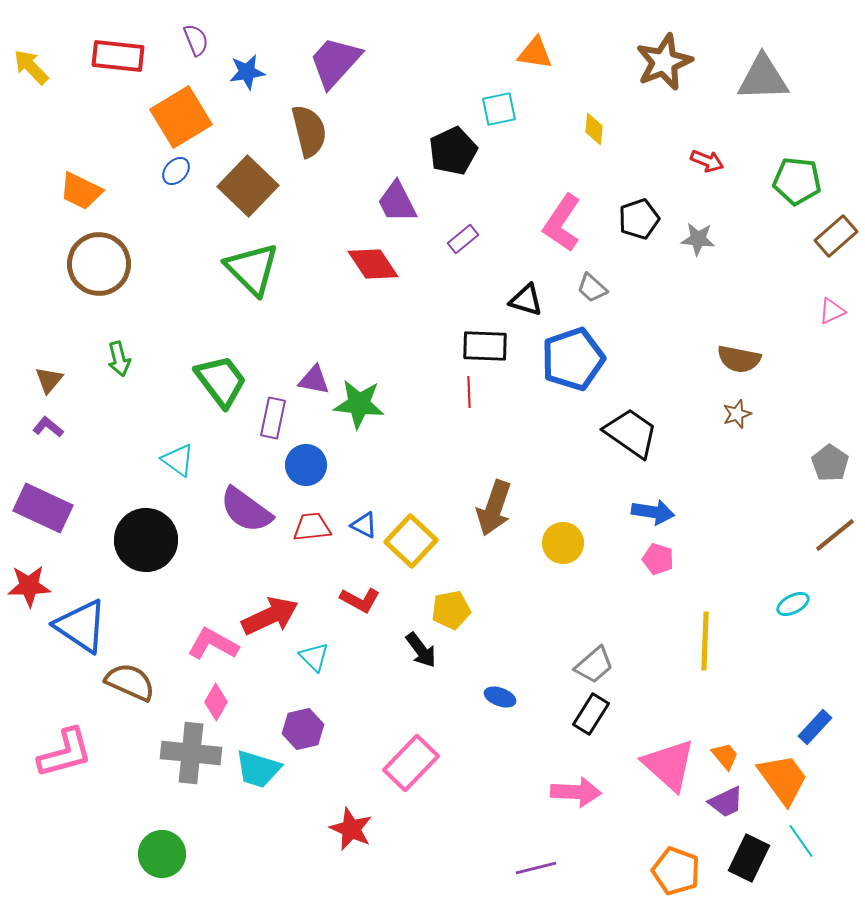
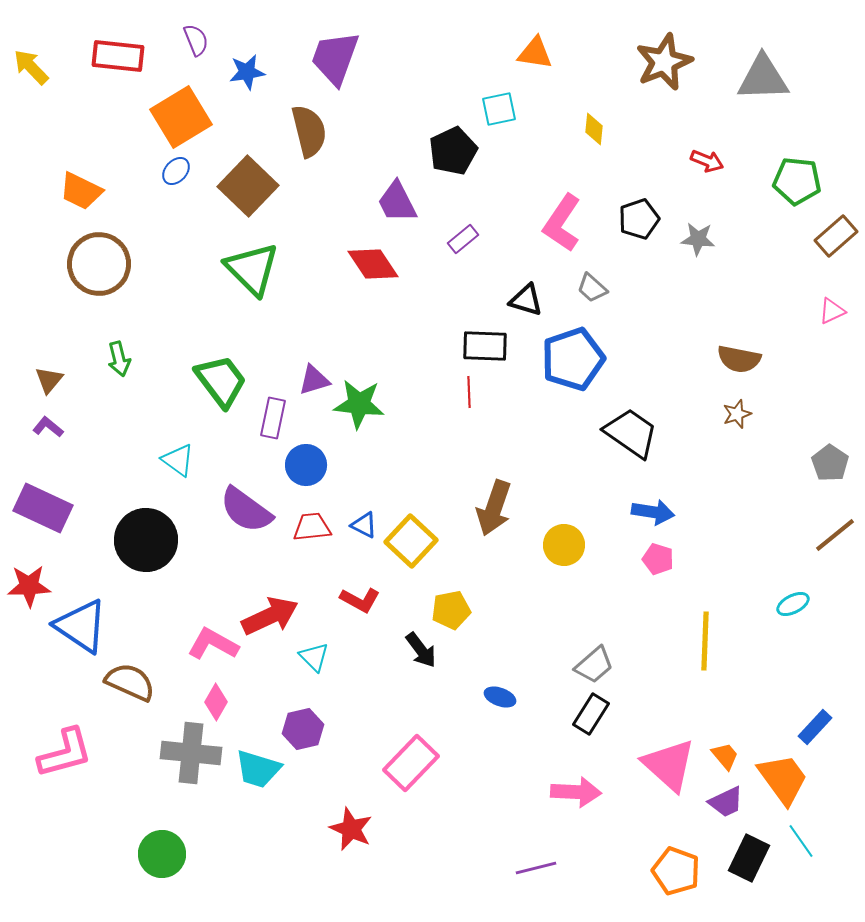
purple trapezoid at (335, 62): moved 4 px up; rotated 22 degrees counterclockwise
purple triangle at (314, 380): rotated 28 degrees counterclockwise
yellow circle at (563, 543): moved 1 px right, 2 px down
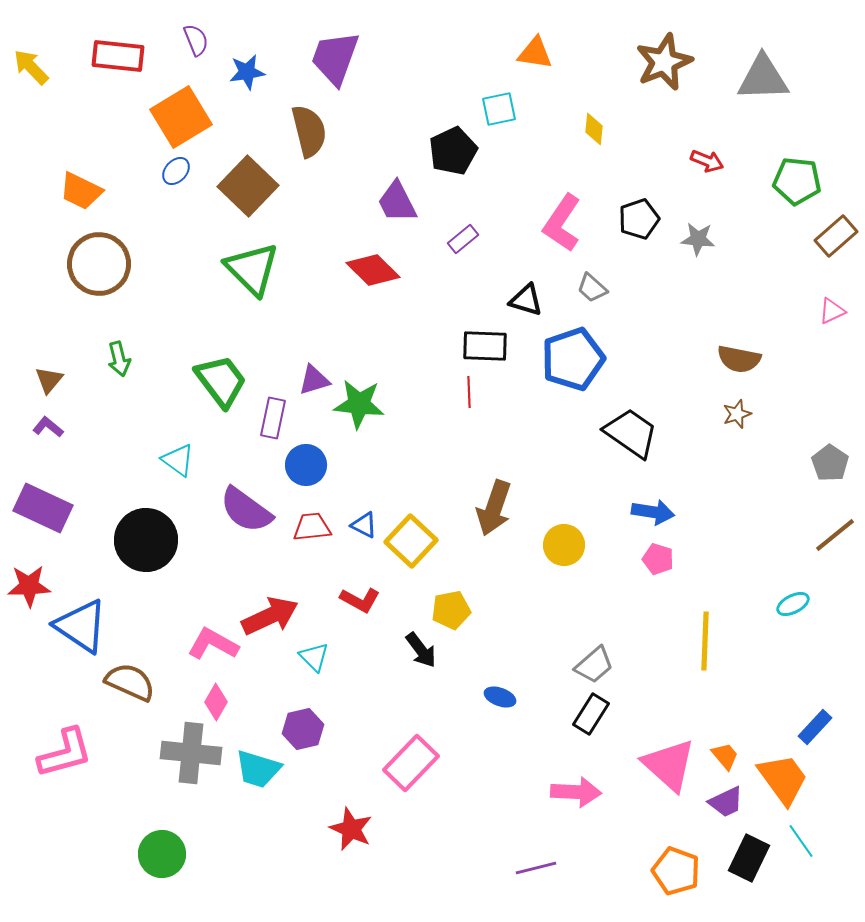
red diamond at (373, 264): moved 6 px down; rotated 12 degrees counterclockwise
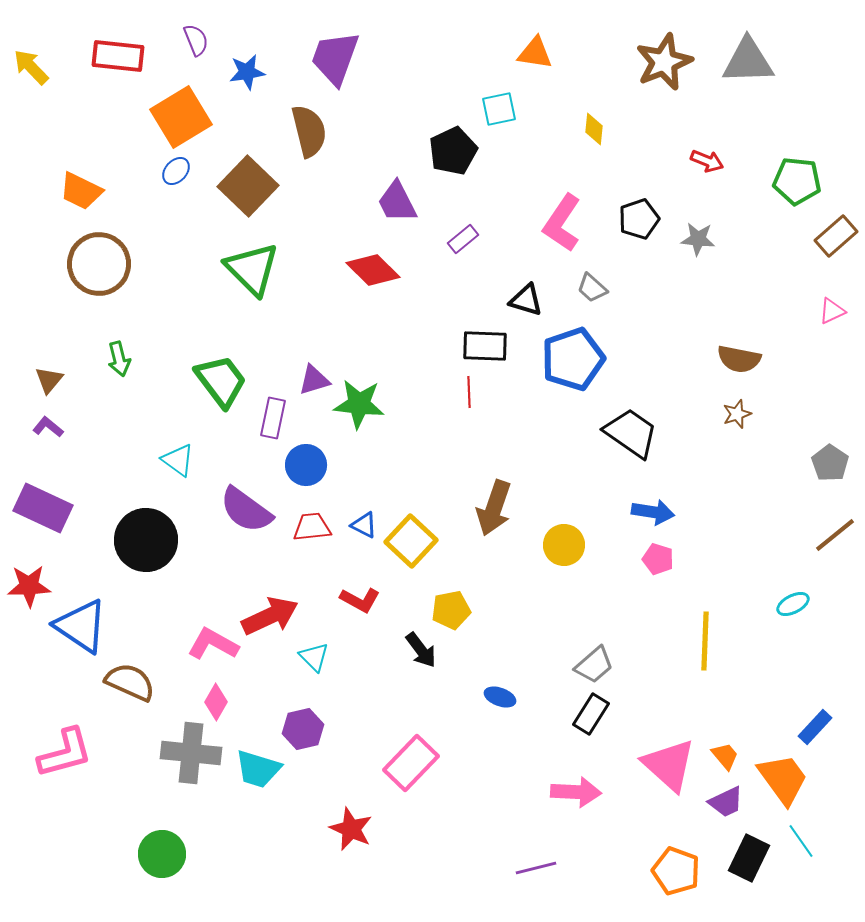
gray triangle at (763, 78): moved 15 px left, 17 px up
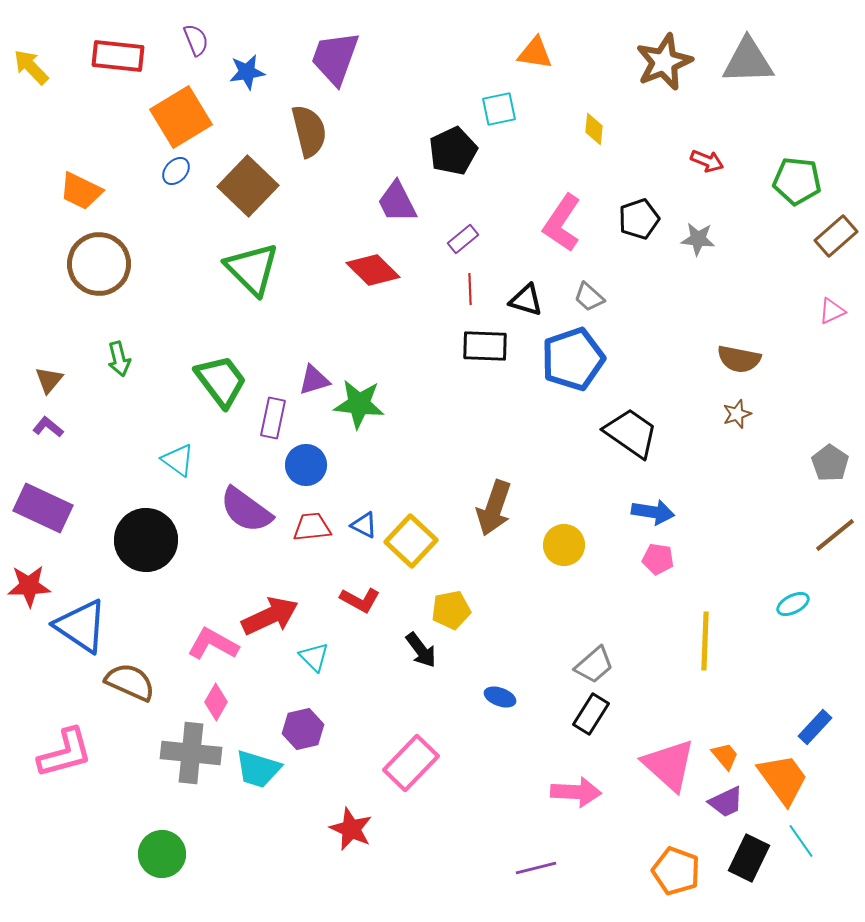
gray trapezoid at (592, 288): moved 3 px left, 9 px down
red line at (469, 392): moved 1 px right, 103 px up
pink pentagon at (658, 559): rotated 8 degrees counterclockwise
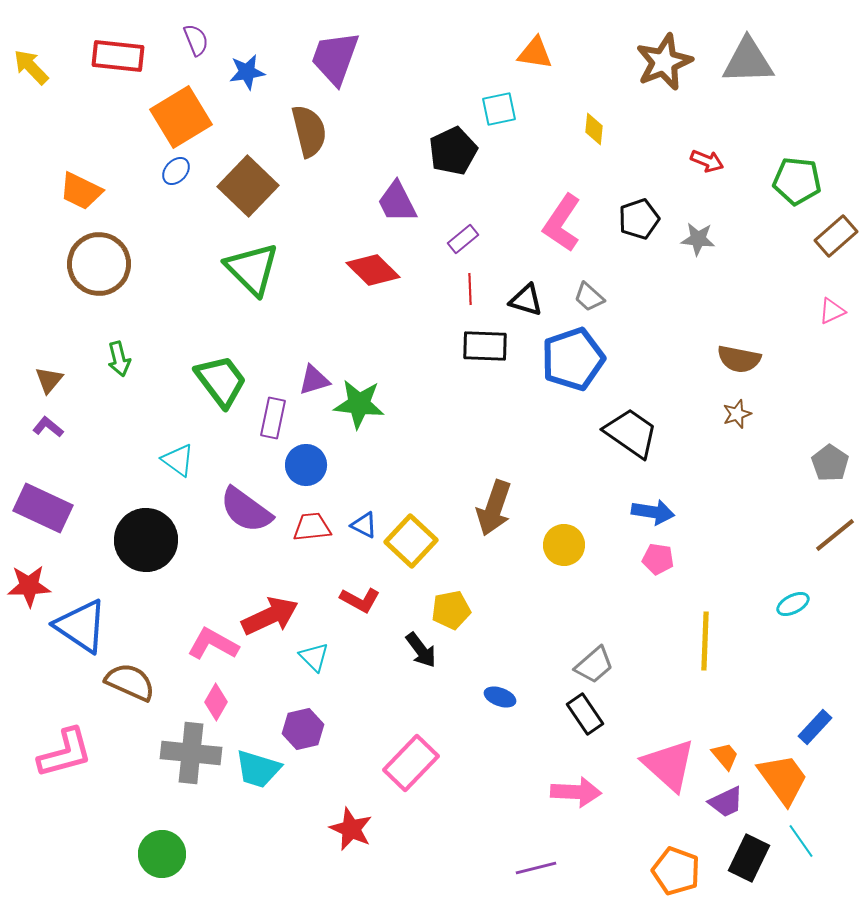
black rectangle at (591, 714): moved 6 px left; rotated 66 degrees counterclockwise
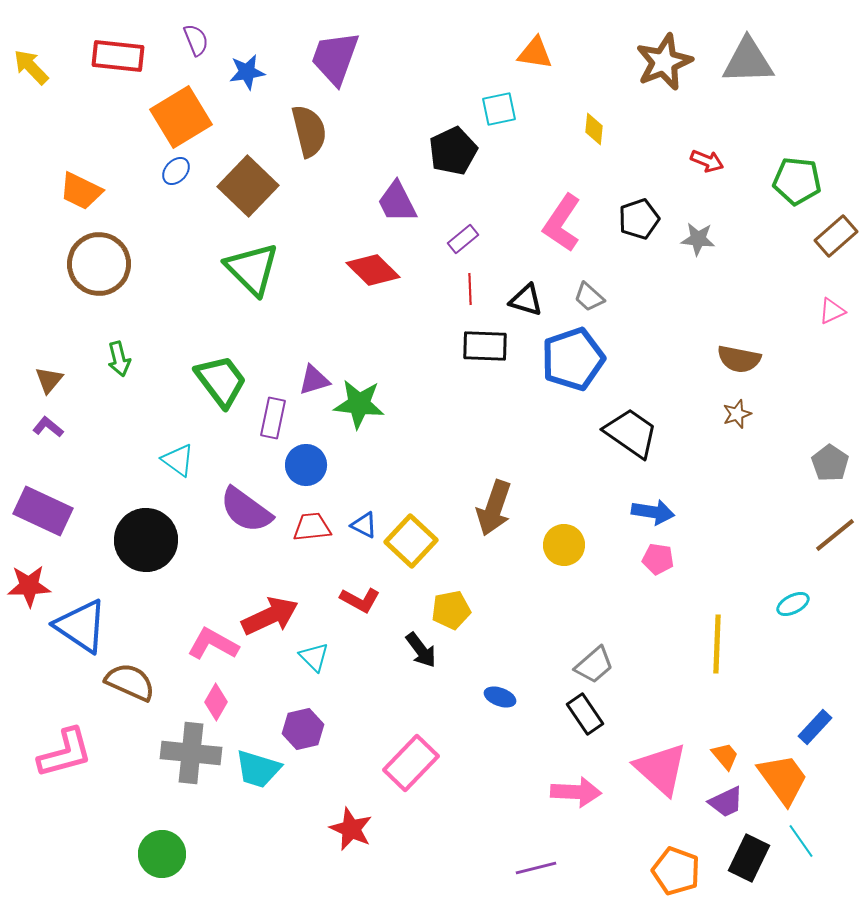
purple rectangle at (43, 508): moved 3 px down
yellow line at (705, 641): moved 12 px right, 3 px down
pink triangle at (669, 765): moved 8 px left, 4 px down
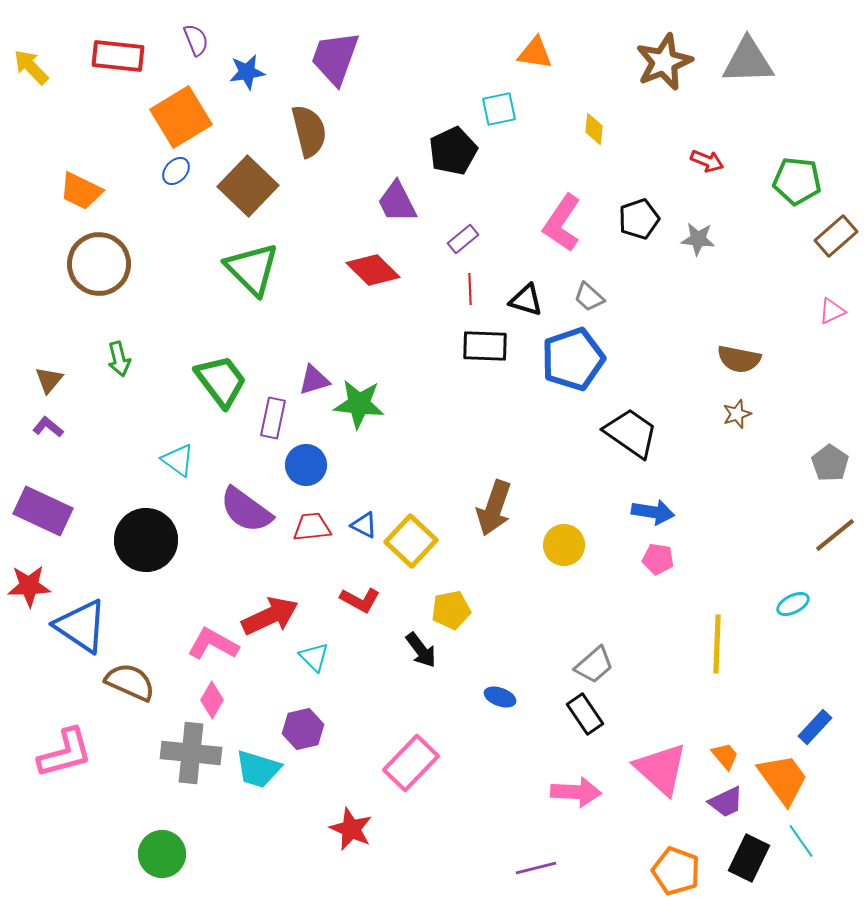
pink diamond at (216, 702): moved 4 px left, 2 px up
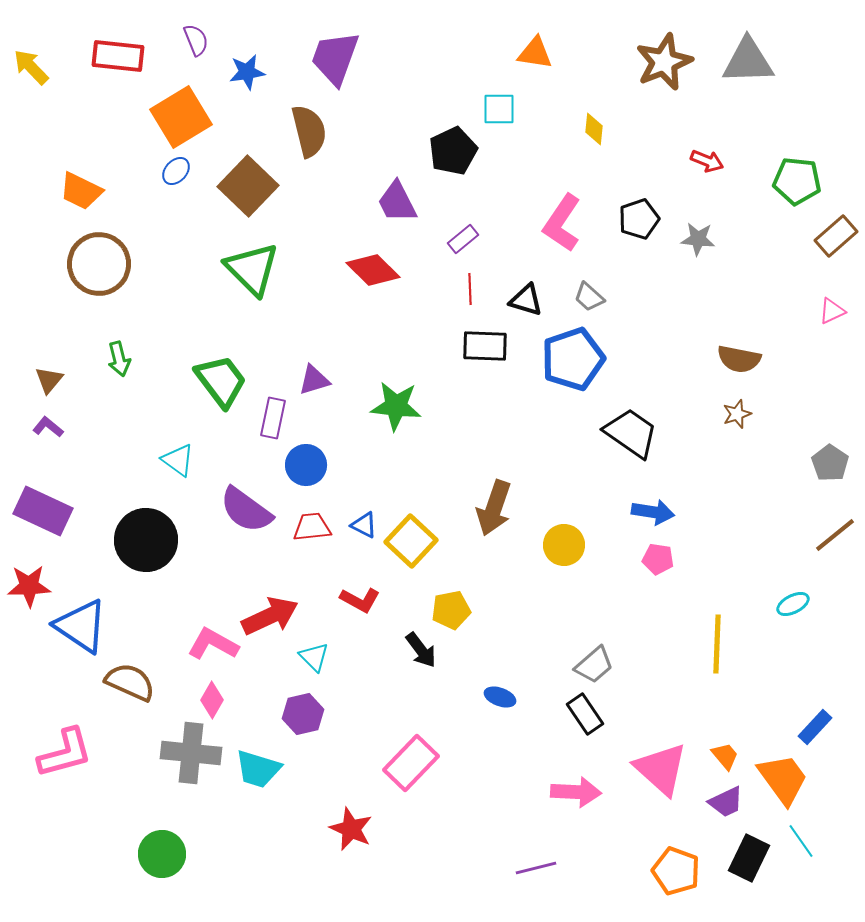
cyan square at (499, 109): rotated 12 degrees clockwise
green star at (359, 404): moved 37 px right, 2 px down
purple hexagon at (303, 729): moved 15 px up
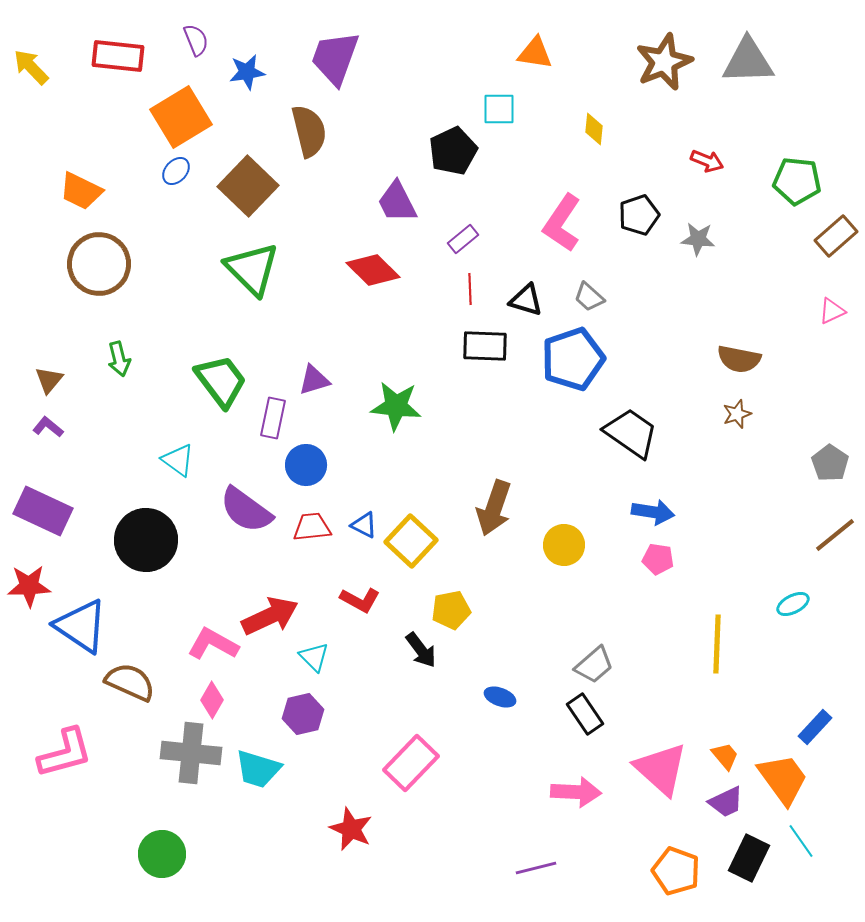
black pentagon at (639, 219): moved 4 px up
